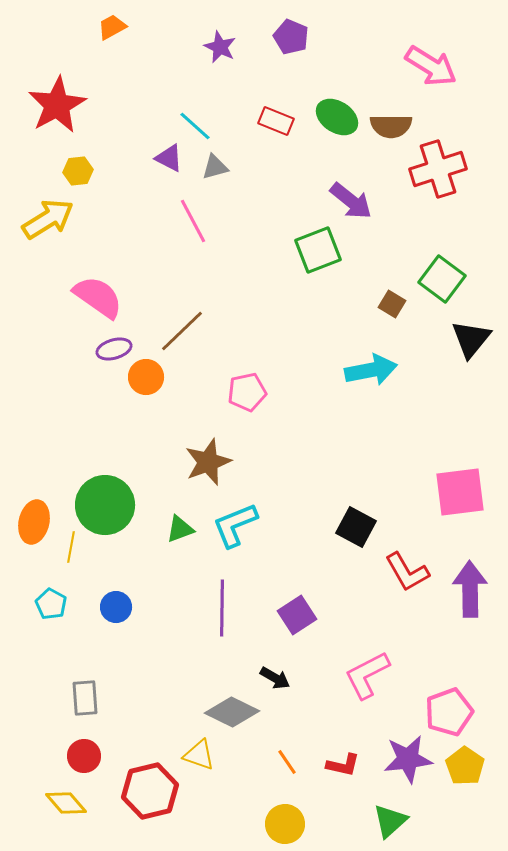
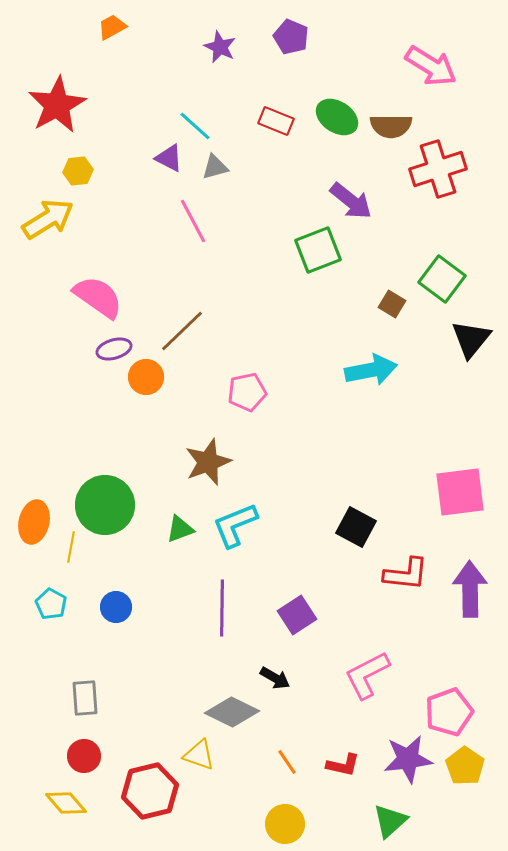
red L-shape at (407, 572): moved 1 px left, 2 px down; rotated 54 degrees counterclockwise
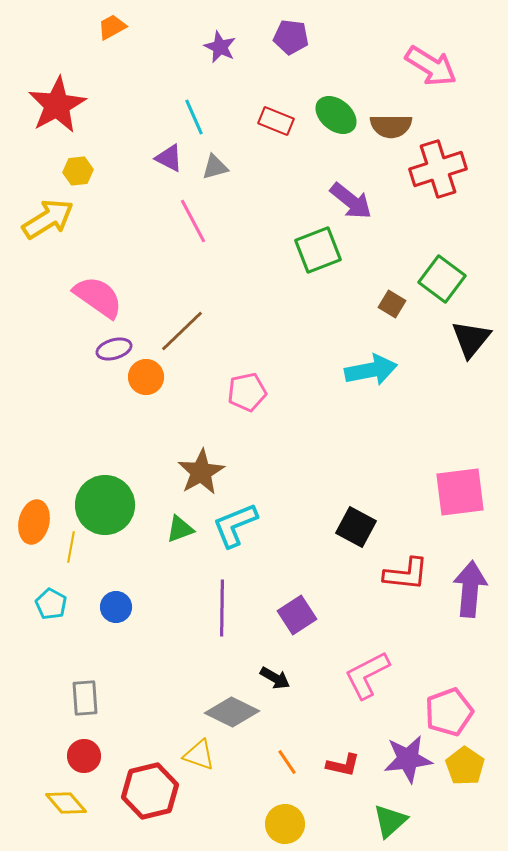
purple pentagon at (291, 37): rotated 16 degrees counterclockwise
green ellipse at (337, 117): moved 1 px left, 2 px up; rotated 6 degrees clockwise
cyan line at (195, 126): moved 1 px left, 9 px up; rotated 24 degrees clockwise
brown star at (208, 462): moved 7 px left, 10 px down; rotated 9 degrees counterclockwise
purple arrow at (470, 589): rotated 6 degrees clockwise
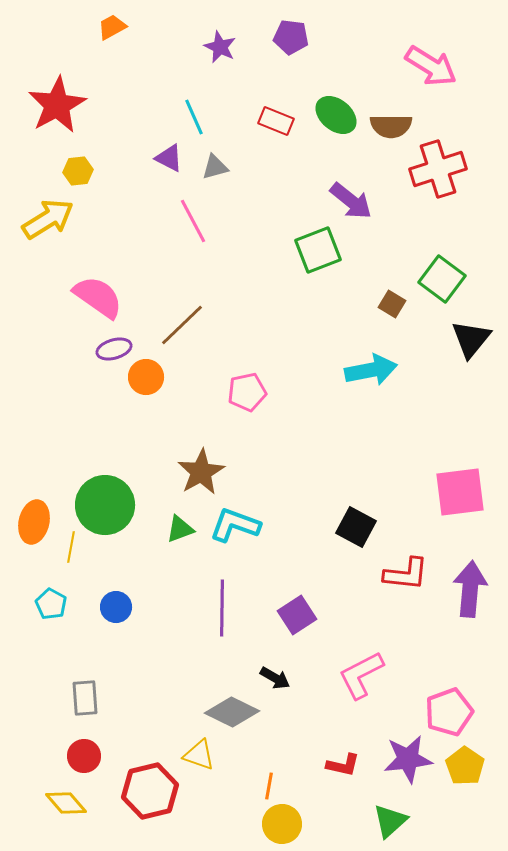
brown line at (182, 331): moved 6 px up
cyan L-shape at (235, 525): rotated 42 degrees clockwise
pink L-shape at (367, 675): moved 6 px left
orange line at (287, 762): moved 18 px left, 24 px down; rotated 44 degrees clockwise
yellow circle at (285, 824): moved 3 px left
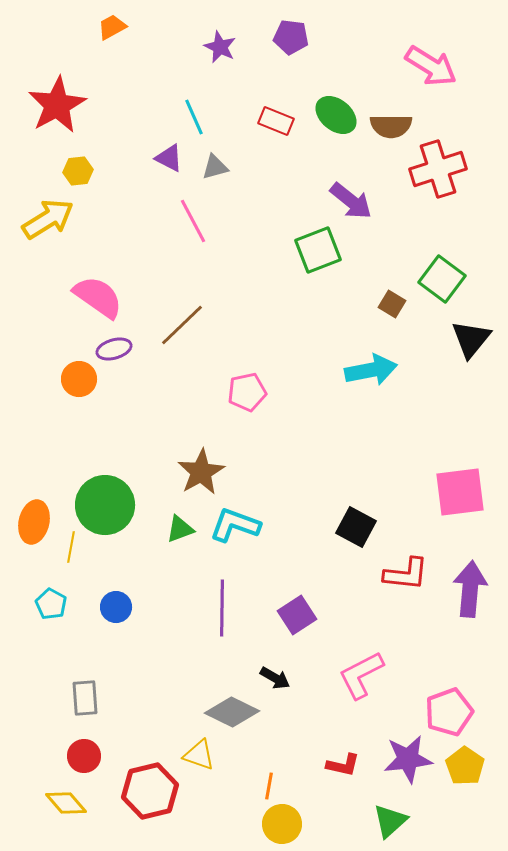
orange circle at (146, 377): moved 67 px left, 2 px down
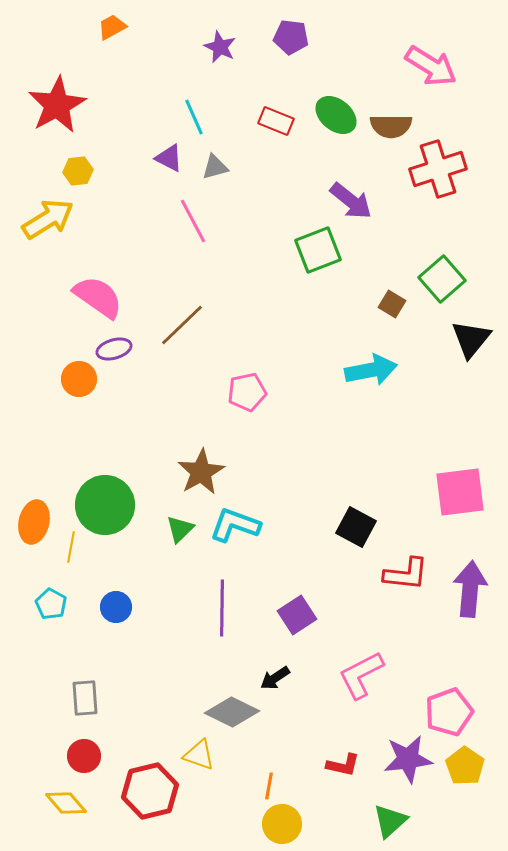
green square at (442, 279): rotated 12 degrees clockwise
green triangle at (180, 529): rotated 24 degrees counterclockwise
black arrow at (275, 678): rotated 116 degrees clockwise
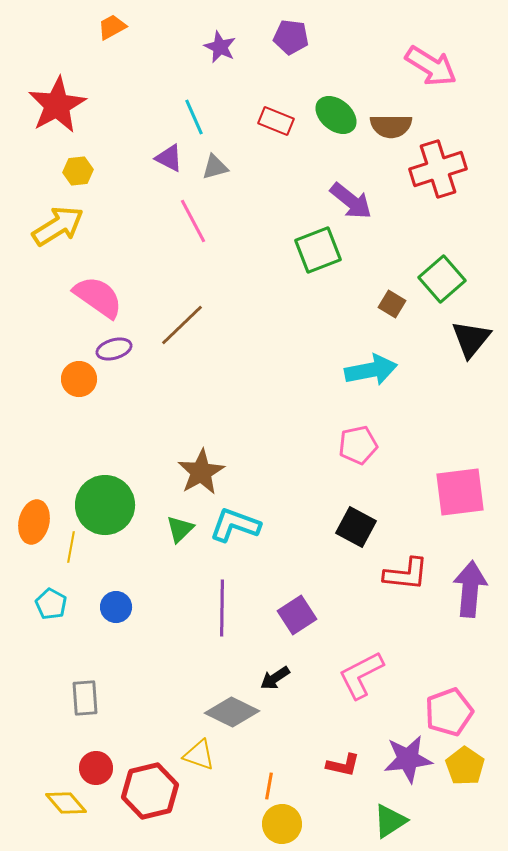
yellow arrow at (48, 219): moved 10 px right, 7 px down
pink pentagon at (247, 392): moved 111 px right, 53 px down
red circle at (84, 756): moved 12 px right, 12 px down
green triangle at (390, 821): rotated 9 degrees clockwise
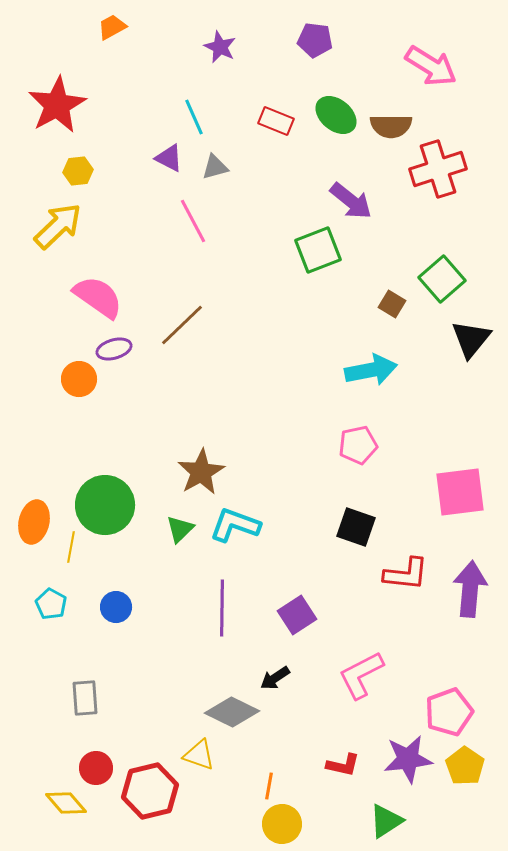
purple pentagon at (291, 37): moved 24 px right, 3 px down
yellow arrow at (58, 226): rotated 12 degrees counterclockwise
black square at (356, 527): rotated 9 degrees counterclockwise
green triangle at (390, 821): moved 4 px left
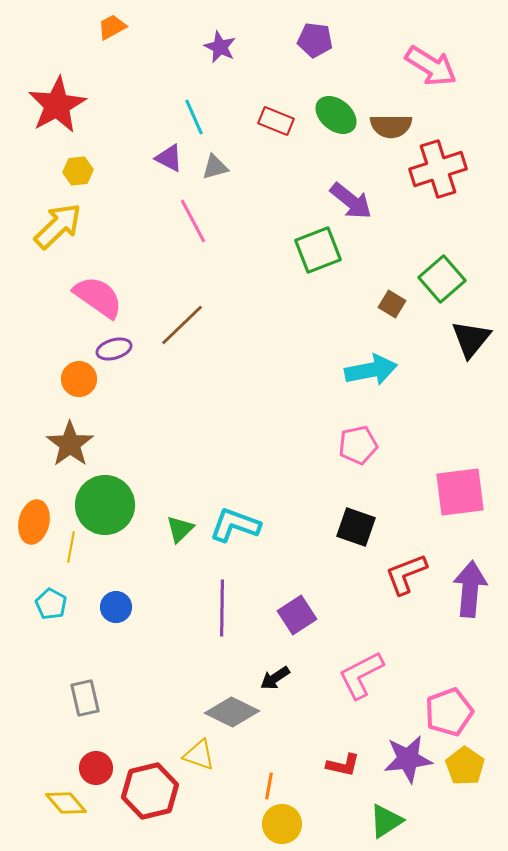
brown star at (201, 472): moved 131 px left, 28 px up; rotated 6 degrees counterclockwise
red L-shape at (406, 574): rotated 153 degrees clockwise
gray rectangle at (85, 698): rotated 9 degrees counterclockwise
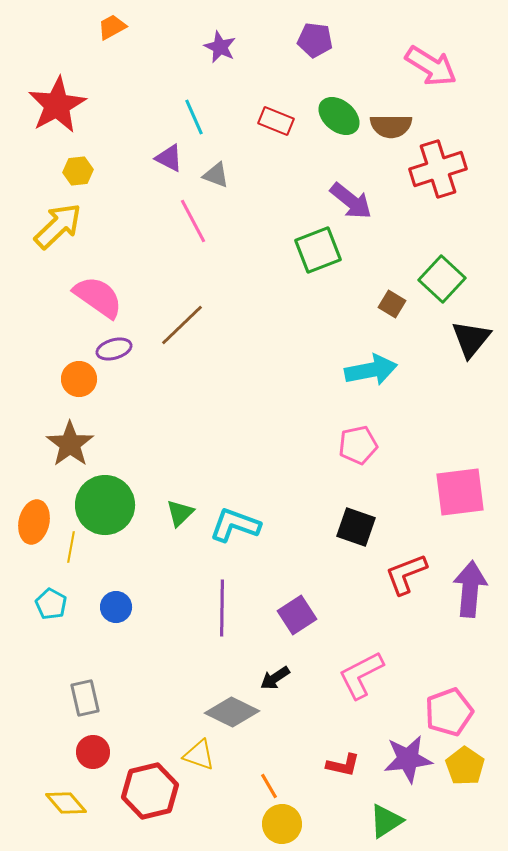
green ellipse at (336, 115): moved 3 px right, 1 px down
gray triangle at (215, 167): moved 1 px right, 8 px down; rotated 36 degrees clockwise
green square at (442, 279): rotated 6 degrees counterclockwise
green triangle at (180, 529): moved 16 px up
red circle at (96, 768): moved 3 px left, 16 px up
orange line at (269, 786): rotated 40 degrees counterclockwise
